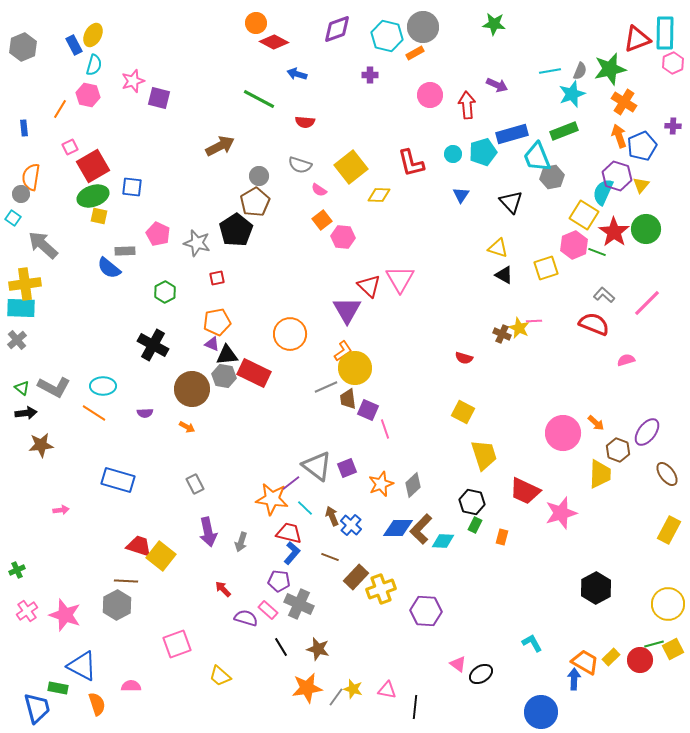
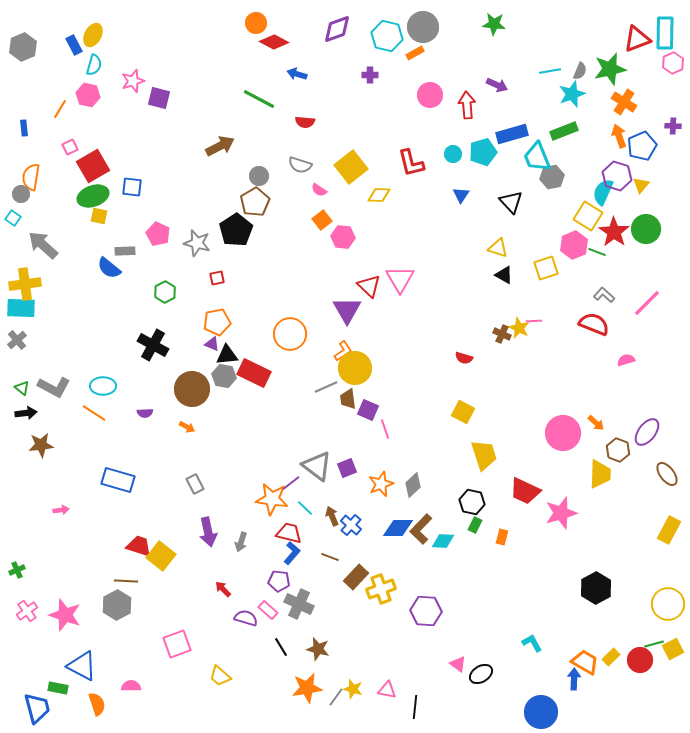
yellow square at (584, 215): moved 4 px right, 1 px down
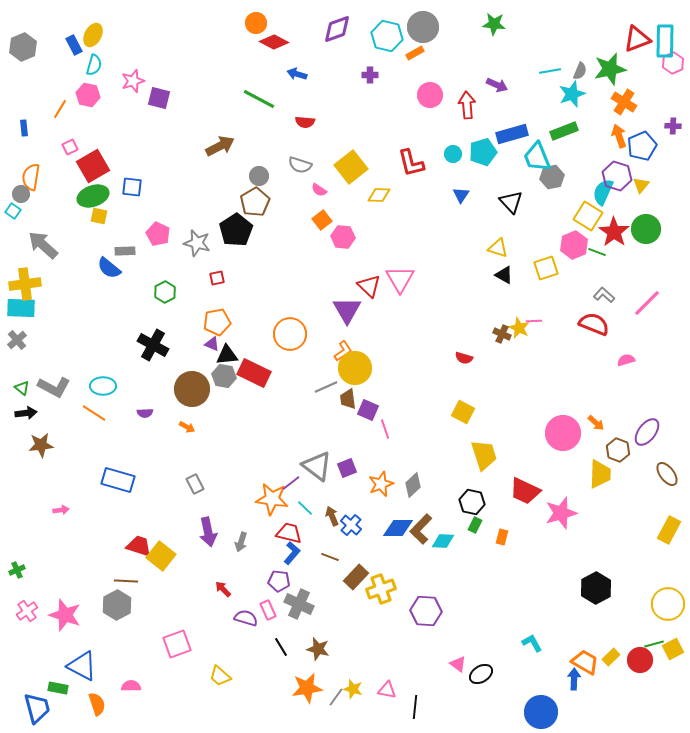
cyan rectangle at (665, 33): moved 8 px down
cyan square at (13, 218): moved 7 px up
pink rectangle at (268, 610): rotated 24 degrees clockwise
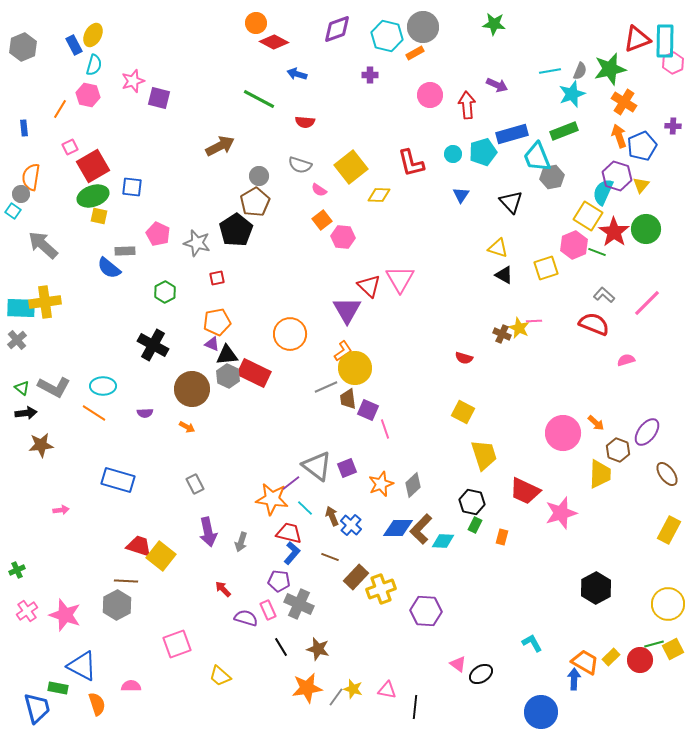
yellow cross at (25, 284): moved 20 px right, 18 px down
gray hexagon at (224, 376): moved 4 px right; rotated 15 degrees clockwise
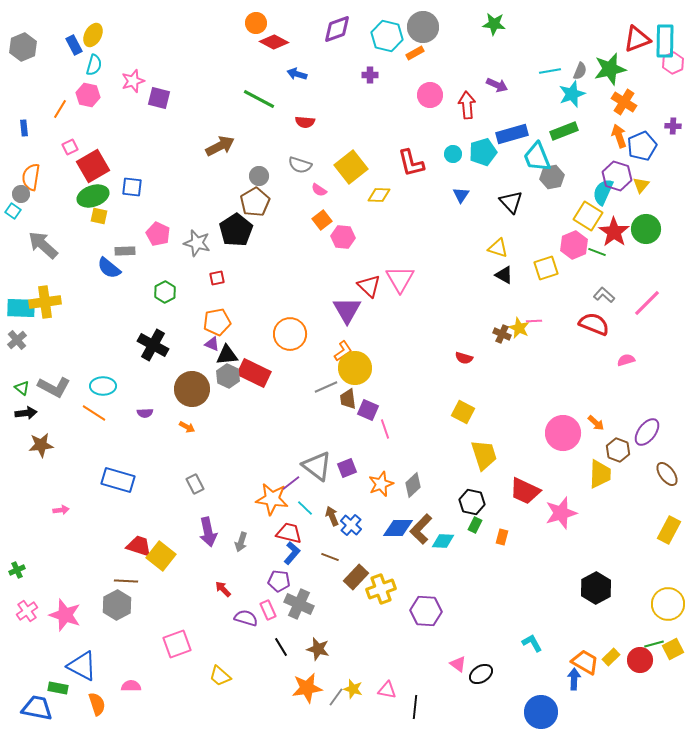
blue trapezoid at (37, 708): rotated 64 degrees counterclockwise
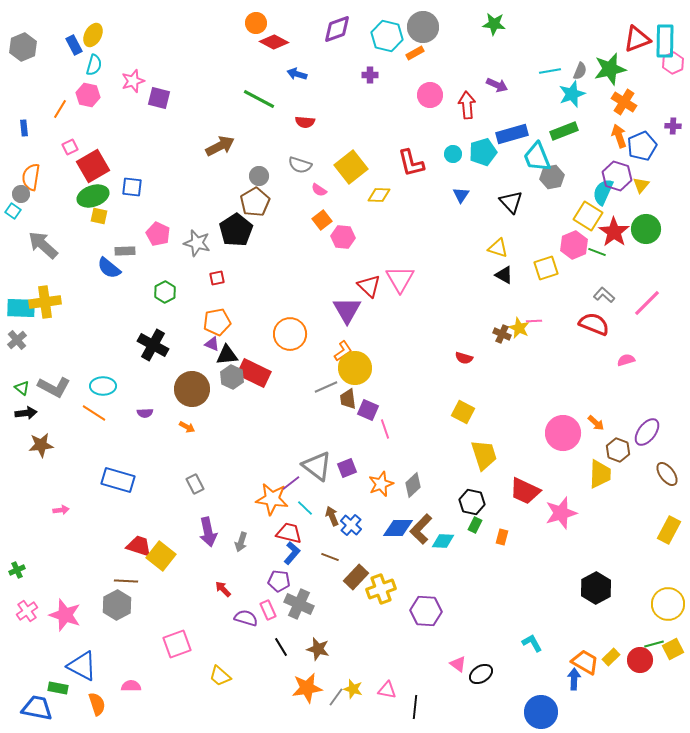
gray hexagon at (228, 376): moved 4 px right, 1 px down
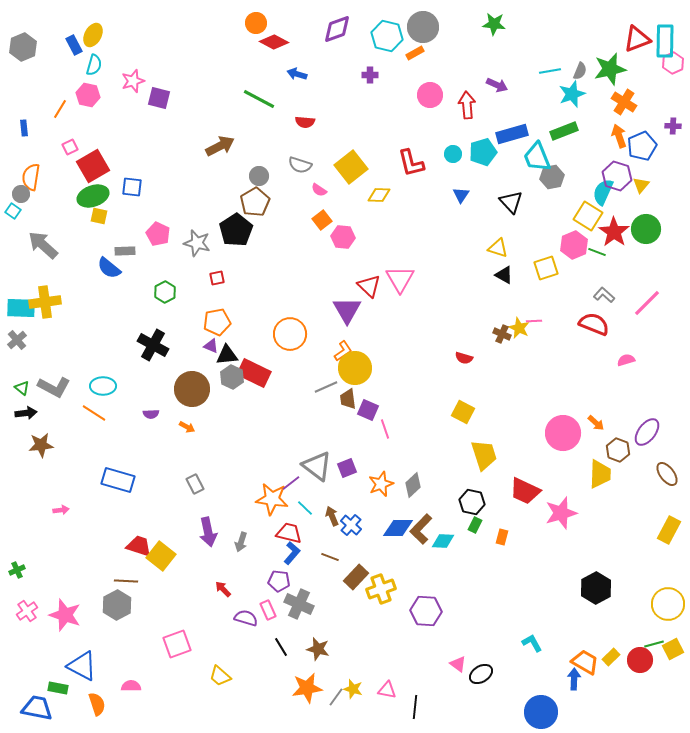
purple triangle at (212, 344): moved 1 px left, 2 px down
purple semicircle at (145, 413): moved 6 px right, 1 px down
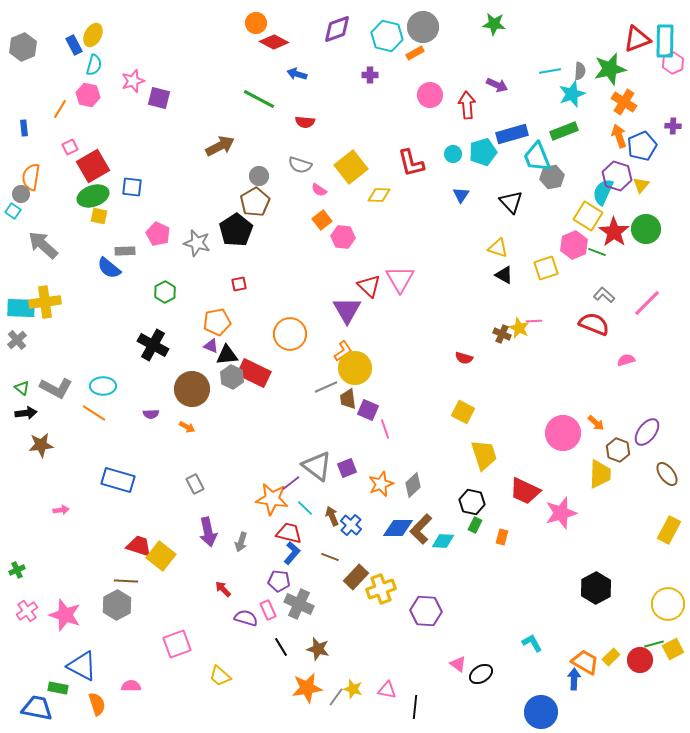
gray semicircle at (580, 71): rotated 18 degrees counterclockwise
red square at (217, 278): moved 22 px right, 6 px down
gray L-shape at (54, 387): moved 2 px right, 1 px down
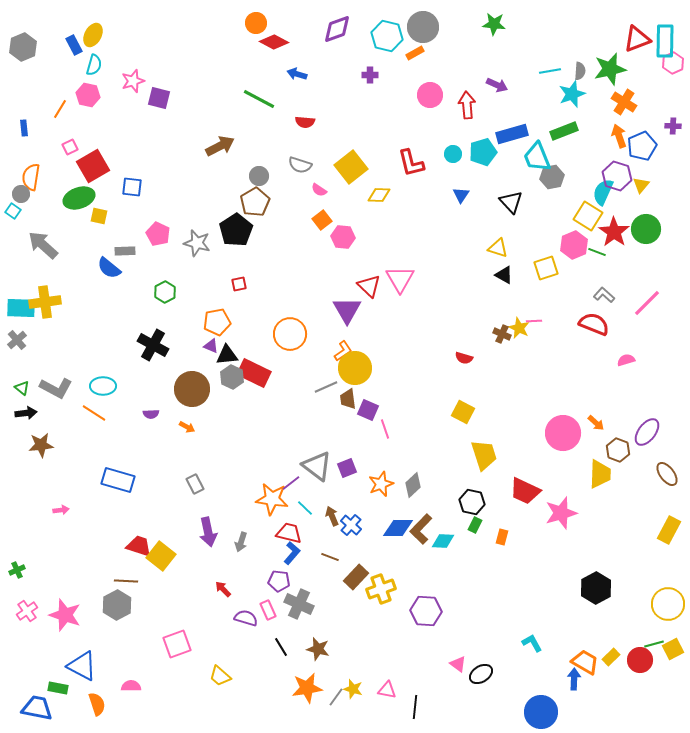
green ellipse at (93, 196): moved 14 px left, 2 px down
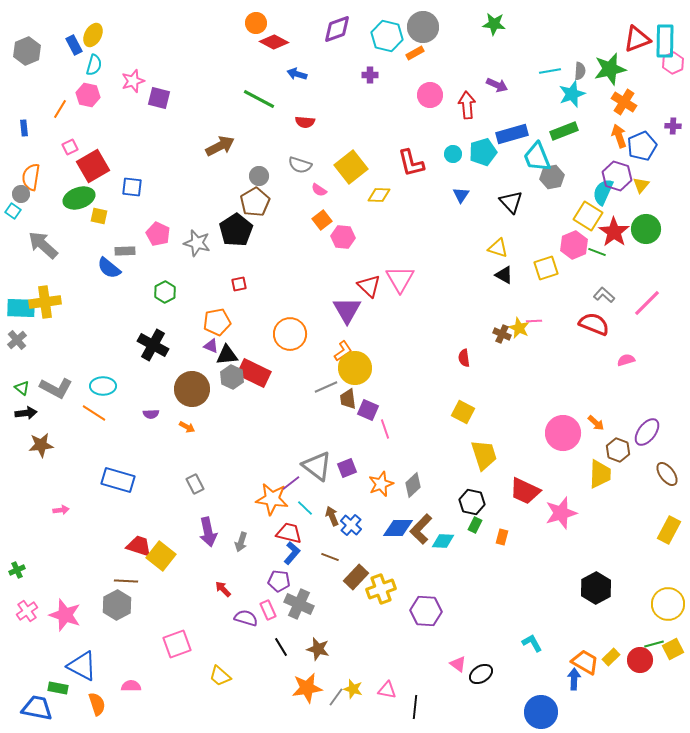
gray hexagon at (23, 47): moved 4 px right, 4 px down
red semicircle at (464, 358): rotated 66 degrees clockwise
